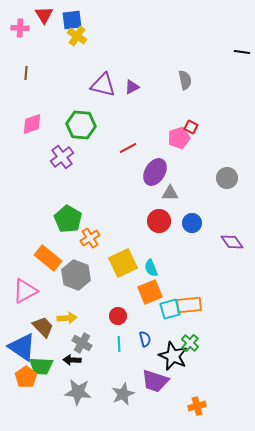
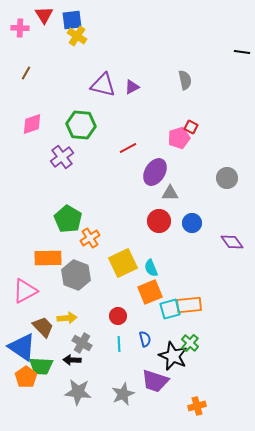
brown line at (26, 73): rotated 24 degrees clockwise
orange rectangle at (48, 258): rotated 40 degrees counterclockwise
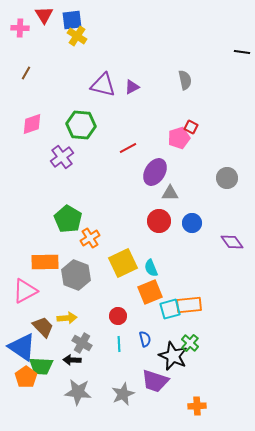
orange rectangle at (48, 258): moved 3 px left, 4 px down
orange cross at (197, 406): rotated 12 degrees clockwise
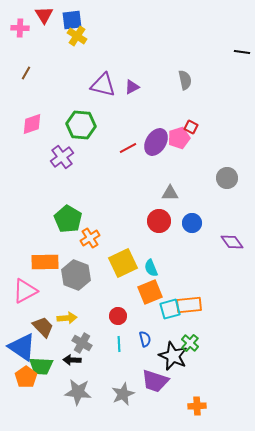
purple ellipse at (155, 172): moved 1 px right, 30 px up
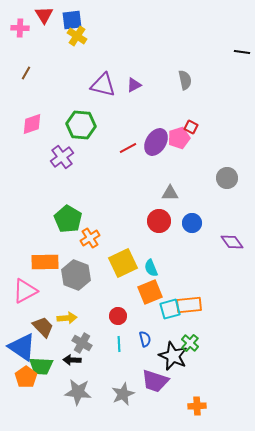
purple triangle at (132, 87): moved 2 px right, 2 px up
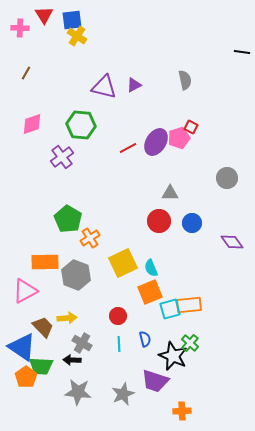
purple triangle at (103, 85): moved 1 px right, 2 px down
orange cross at (197, 406): moved 15 px left, 5 px down
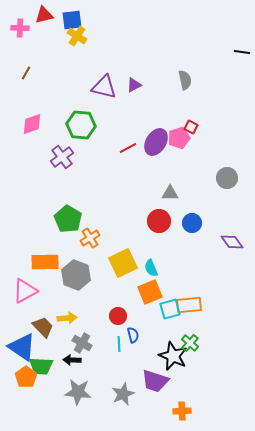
red triangle at (44, 15): rotated 48 degrees clockwise
blue semicircle at (145, 339): moved 12 px left, 4 px up
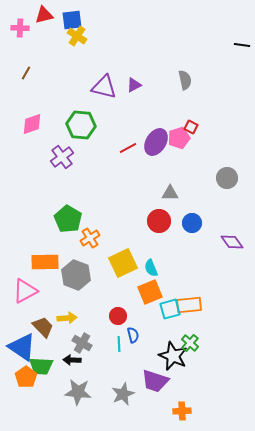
black line at (242, 52): moved 7 px up
